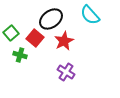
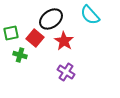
green square: rotated 28 degrees clockwise
red star: rotated 12 degrees counterclockwise
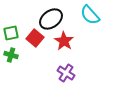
green cross: moved 9 px left
purple cross: moved 1 px down
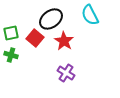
cyan semicircle: rotated 15 degrees clockwise
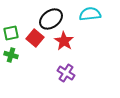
cyan semicircle: moved 1 px up; rotated 110 degrees clockwise
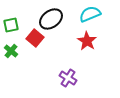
cyan semicircle: rotated 15 degrees counterclockwise
green square: moved 8 px up
red star: moved 23 px right
green cross: moved 4 px up; rotated 24 degrees clockwise
purple cross: moved 2 px right, 5 px down
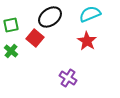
black ellipse: moved 1 px left, 2 px up
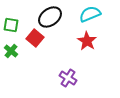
green square: rotated 21 degrees clockwise
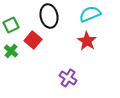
black ellipse: moved 1 px left, 1 px up; rotated 65 degrees counterclockwise
green square: rotated 35 degrees counterclockwise
red square: moved 2 px left, 2 px down
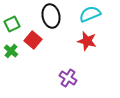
black ellipse: moved 2 px right
green square: moved 1 px right, 1 px up
red star: rotated 18 degrees counterclockwise
